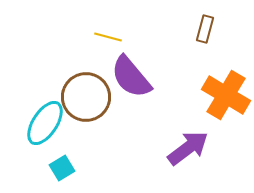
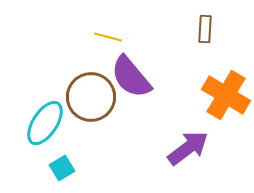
brown rectangle: rotated 12 degrees counterclockwise
brown circle: moved 5 px right
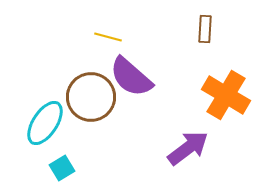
purple semicircle: rotated 9 degrees counterclockwise
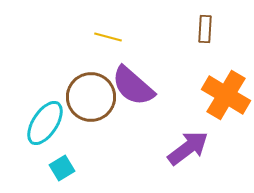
purple semicircle: moved 2 px right, 9 px down
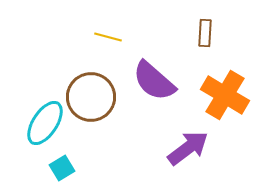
brown rectangle: moved 4 px down
purple semicircle: moved 21 px right, 5 px up
orange cross: moved 1 px left
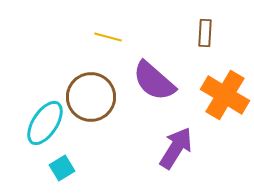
purple arrow: moved 12 px left; rotated 21 degrees counterclockwise
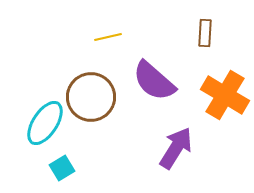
yellow line: rotated 28 degrees counterclockwise
